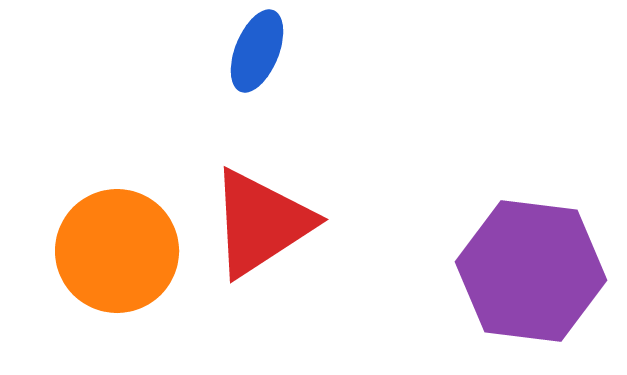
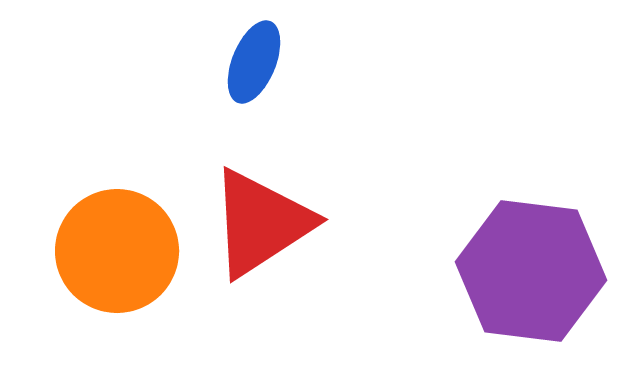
blue ellipse: moved 3 px left, 11 px down
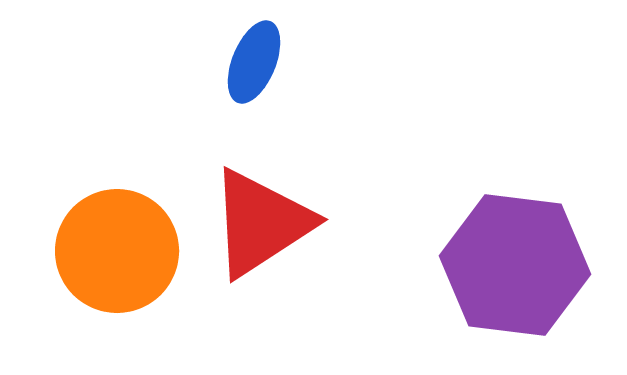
purple hexagon: moved 16 px left, 6 px up
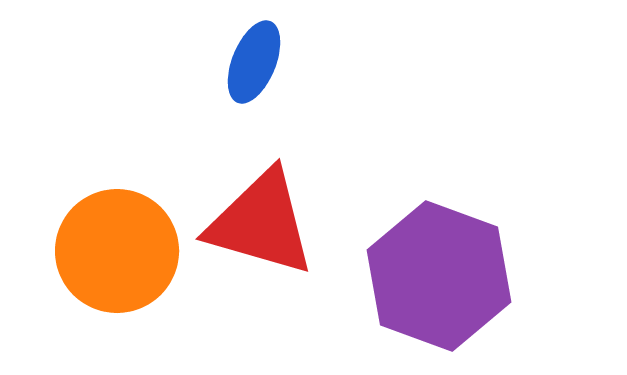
red triangle: rotated 49 degrees clockwise
purple hexagon: moved 76 px left, 11 px down; rotated 13 degrees clockwise
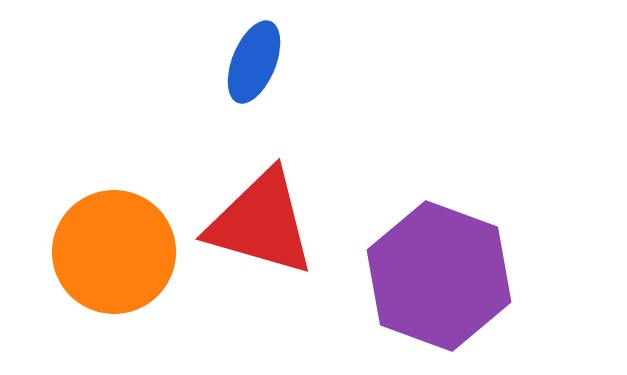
orange circle: moved 3 px left, 1 px down
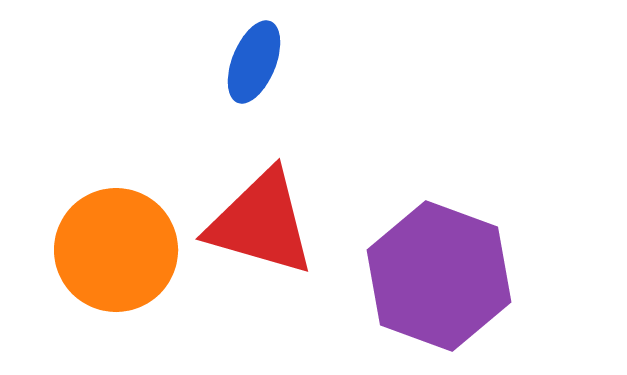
orange circle: moved 2 px right, 2 px up
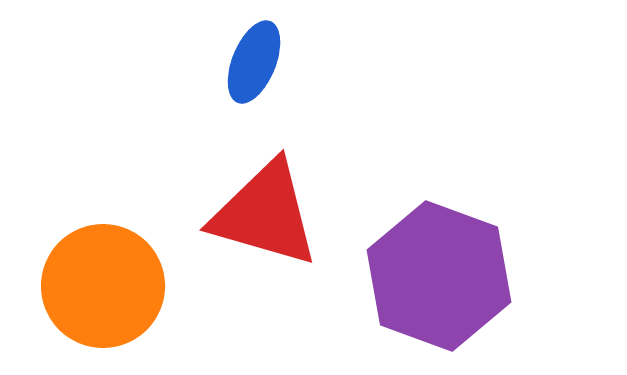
red triangle: moved 4 px right, 9 px up
orange circle: moved 13 px left, 36 px down
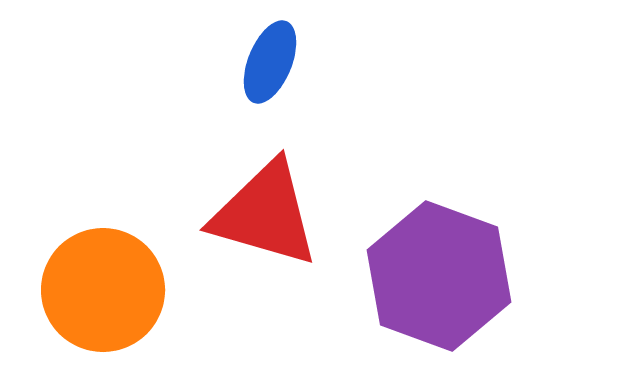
blue ellipse: moved 16 px right
orange circle: moved 4 px down
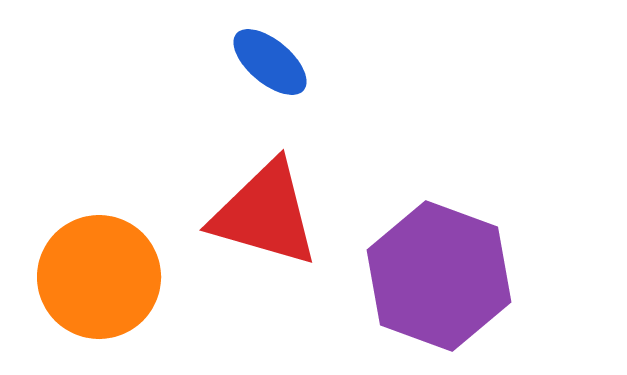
blue ellipse: rotated 72 degrees counterclockwise
orange circle: moved 4 px left, 13 px up
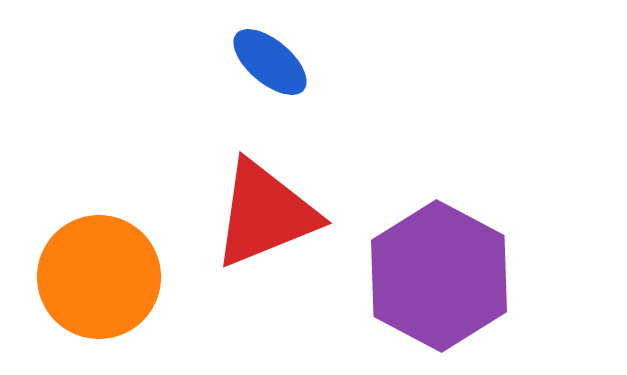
red triangle: rotated 38 degrees counterclockwise
purple hexagon: rotated 8 degrees clockwise
